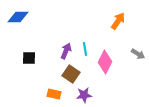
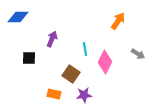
purple arrow: moved 14 px left, 12 px up
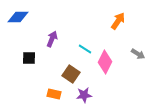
cyan line: rotated 48 degrees counterclockwise
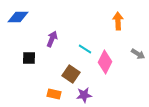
orange arrow: rotated 36 degrees counterclockwise
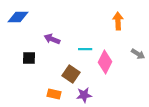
purple arrow: rotated 91 degrees counterclockwise
cyan line: rotated 32 degrees counterclockwise
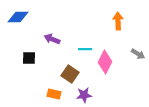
brown square: moved 1 px left
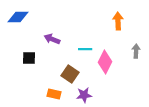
gray arrow: moved 2 px left, 3 px up; rotated 120 degrees counterclockwise
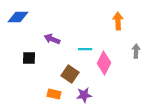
pink diamond: moved 1 px left, 1 px down
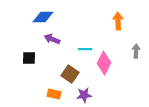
blue diamond: moved 25 px right
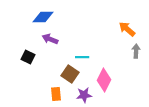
orange arrow: moved 9 px right, 8 px down; rotated 48 degrees counterclockwise
purple arrow: moved 2 px left
cyan line: moved 3 px left, 8 px down
black square: moved 1 px left, 1 px up; rotated 24 degrees clockwise
pink diamond: moved 17 px down
orange rectangle: moved 2 px right; rotated 72 degrees clockwise
